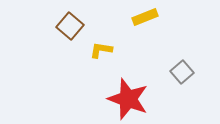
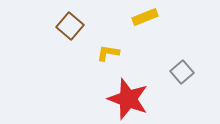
yellow L-shape: moved 7 px right, 3 px down
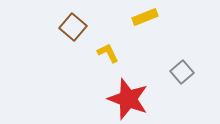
brown square: moved 3 px right, 1 px down
yellow L-shape: rotated 55 degrees clockwise
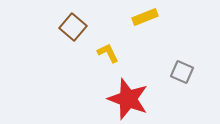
gray square: rotated 25 degrees counterclockwise
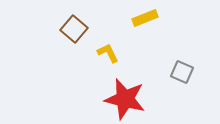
yellow rectangle: moved 1 px down
brown square: moved 1 px right, 2 px down
red star: moved 3 px left; rotated 6 degrees counterclockwise
